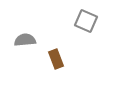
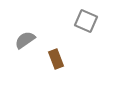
gray semicircle: rotated 30 degrees counterclockwise
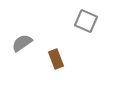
gray semicircle: moved 3 px left, 3 px down
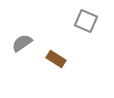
brown rectangle: rotated 36 degrees counterclockwise
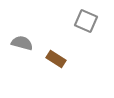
gray semicircle: rotated 50 degrees clockwise
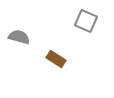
gray semicircle: moved 3 px left, 6 px up
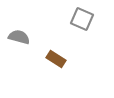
gray square: moved 4 px left, 2 px up
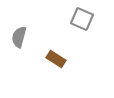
gray semicircle: rotated 90 degrees counterclockwise
